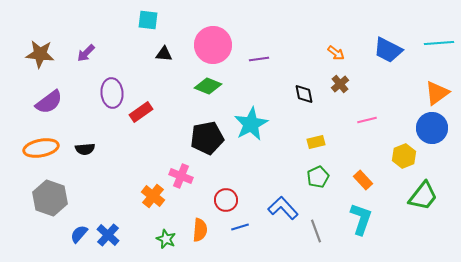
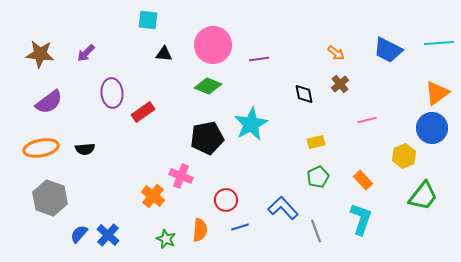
red rectangle: moved 2 px right
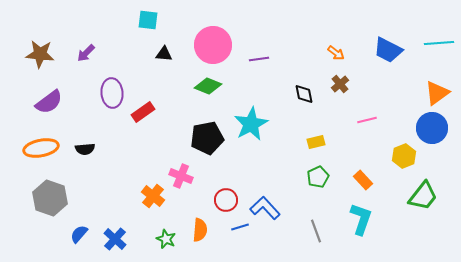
blue L-shape: moved 18 px left
blue cross: moved 7 px right, 4 px down
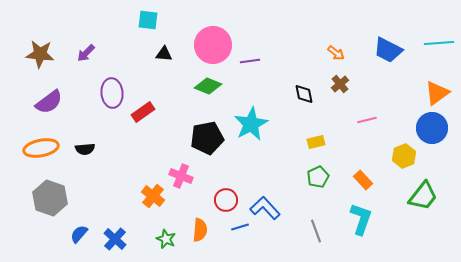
purple line: moved 9 px left, 2 px down
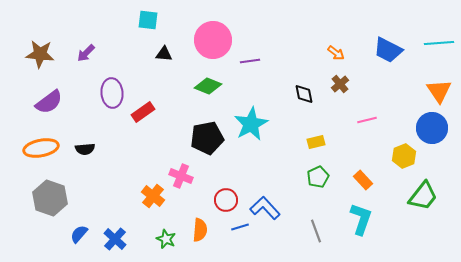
pink circle: moved 5 px up
orange triangle: moved 2 px right, 2 px up; rotated 28 degrees counterclockwise
